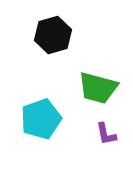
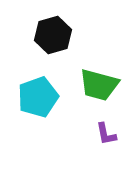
green trapezoid: moved 1 px right, 3 px up
cyan pentagon: moved 3 px left, 22 px up
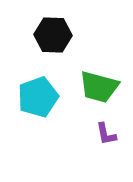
black hexagon: rotated 18 degrees clockwise
green trapezoid: moved 2 px down
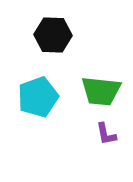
green trapezoid: moved 2 px right, 4 px down; rotated 9 degrees counterclockwise
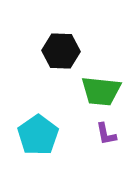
black hexagon: moved 8 px right, 16 px down
cyan pentagon: moved 38 px down; rotated 15 degrees counterclockwise
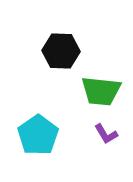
purple L-shape: rotated 20 degrees counterclockwise
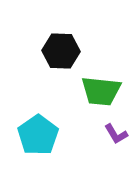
purple L-shape: moved 10 px right
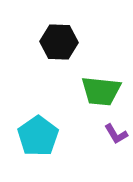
black hexagon: moved 2 px left, 9 px up
cyan pentagon: moved 1 px down
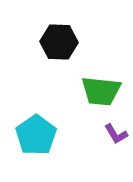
cyan pentagon: moved 2 px left, 1 px up
